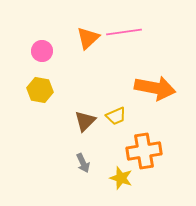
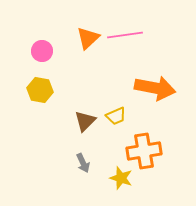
pink line: moved 1 px right, 3 px down
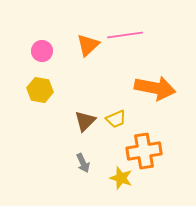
orange triangle: moved 7 px down
yellow trapezoid: moved 3 px down
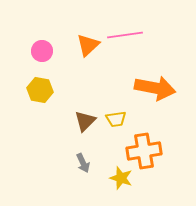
yellow trapezoid: rotated 15 degrees clockwise
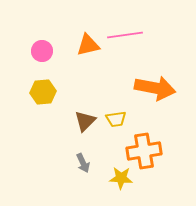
orange triangle: rotated 30 degrees clockwise
yellow hexagon: moved 3 px right, 2 px down; rotated 15 degrees counterclockwise
yellow star: rotated 15 degrees counterclockwise
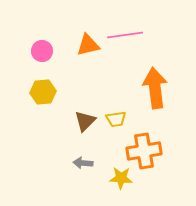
orange arrow: rotated 108 degrees counterclockwise
gray arrow: rotated 120 degrees clockwise
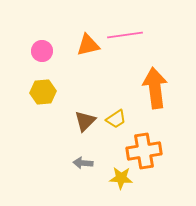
yellow trapezoid: rotated 25 degrees counterclockwise
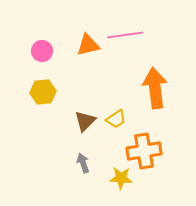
gray arrow: rotated 66 degrees clockwise
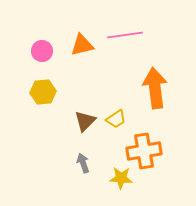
orange triangle: moved 6 px left
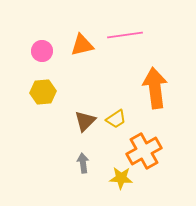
orange cross: rotated 20 degrees counterclockwise
gray arrow: rotated 12 degrees clockwise
